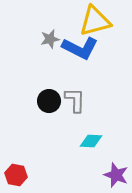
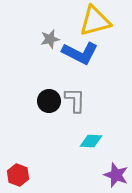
blue L-shape: moved 5 px down
red hexagon: moved 2 px right; rotated 10 degrees clockwise
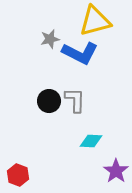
purple star: moved 4 px up; rotated 15 degrees clockwise
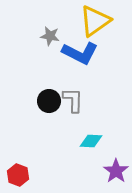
yellow triangle: rotated 20 degrees counterclockwise
gray star: moved 3 px up; rotated 24 degrees clockwise
gray L-shape: moved 2 px left
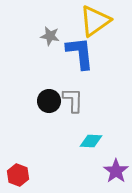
blue L-shape: rotated 123 degrees counterclockwise
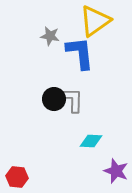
black circle: moved 5 px right, 2 px up
purple star: rotated 15 degrees counterclockwise
red hexagon: moved 1 px left, 2 px down; rotated 15 degrees counterclockwise
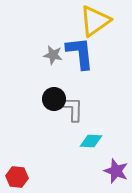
gray star: moved 3 px right, 19 px down
gray L-shape: moved 9 px down
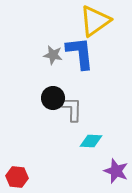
black circle: moved 1 px left, 1 px up
gray L-shape: moved 1 px left
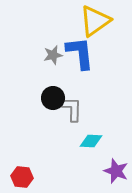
gray star: rotated 24 degrees counterclockwise
red hexagon: moved 5 px right
